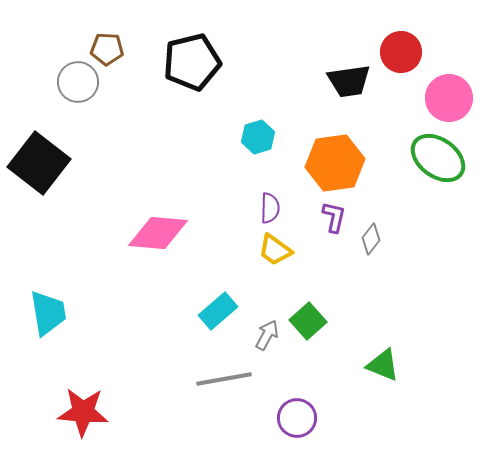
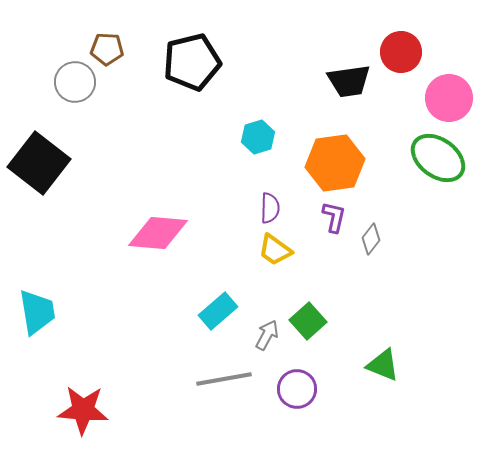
gray circle: moved 3 px left
cyan trapezoid: moved 11 px left, 1 px up
red star: moved 2 px up
purple circle: moved 29 px up
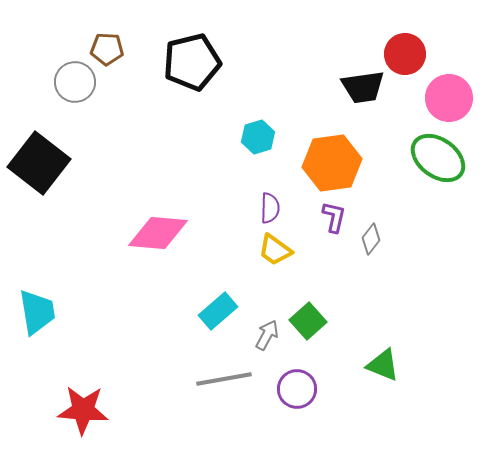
red circle: moved 4 px right, 2 px down
black trapezoid: moved 14 px right, 6 px down
orange hexagon: moved 3 px left
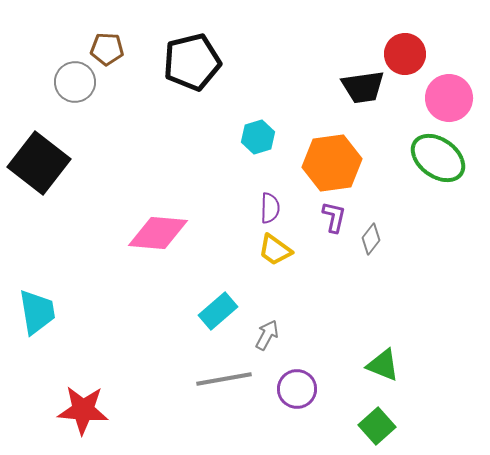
green square: moved 69 px right, 105 px down
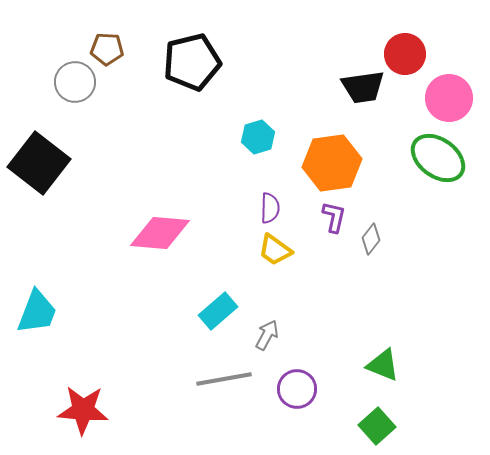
pink diamond: moved 2 px right
cyan trapezoid: rotated 30 degrees clockwise
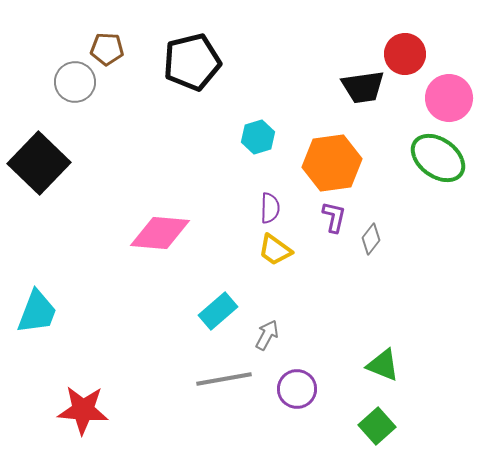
black square: rotated 6 degrees clockwise
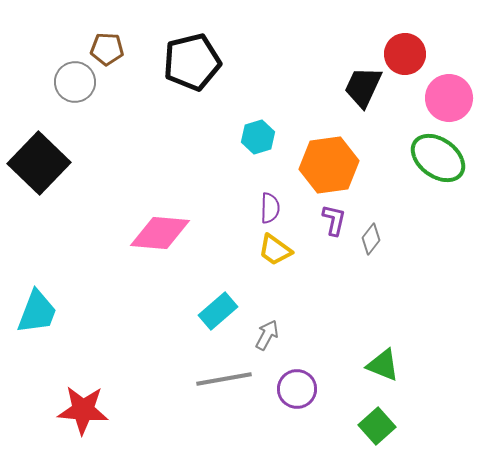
black trapezoid: rotated 123 degrees clockwise
orange hexagon: moved 3 px left, 2 px down
purple L-shape: moved 3 px down
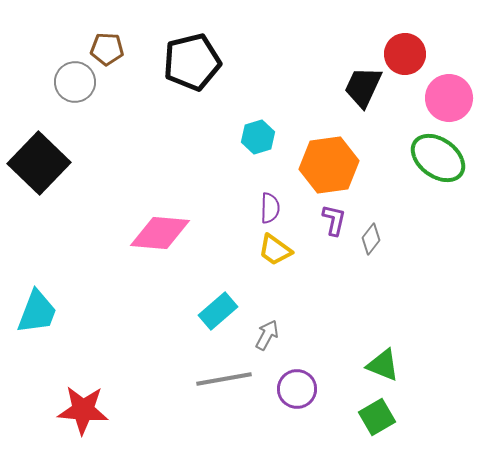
green square: moved 9 px up; rotated 12 degrees clockwise
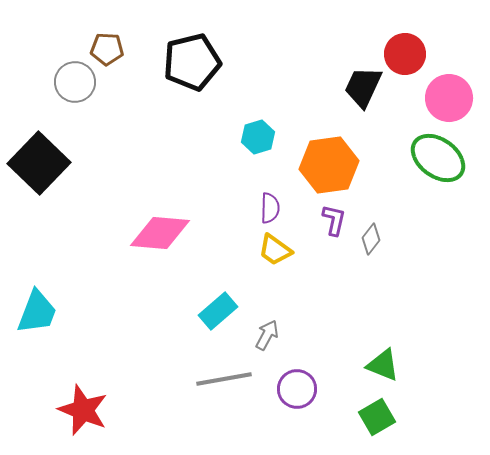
red star: rotated 18 degrees clockwise
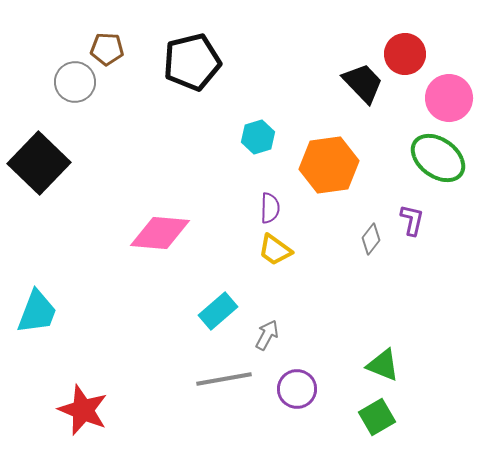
black trapezoid: moved 4 px up; rotated 111 degrees clockwise
purple L-shape: moved 78 px right
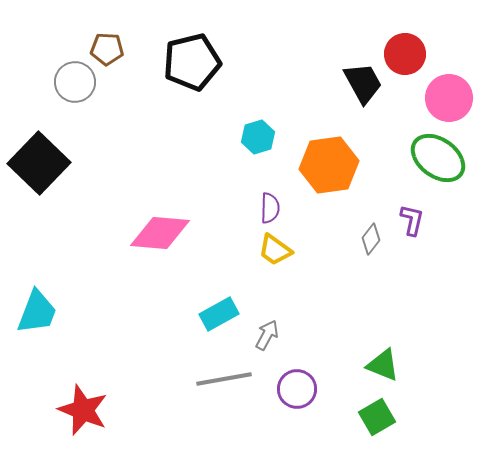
black trapezoid: rotated 15 degrees clockwise
cyan rectangle: moved 1 px right, 3 px down; rotated 12 degrees clockwise
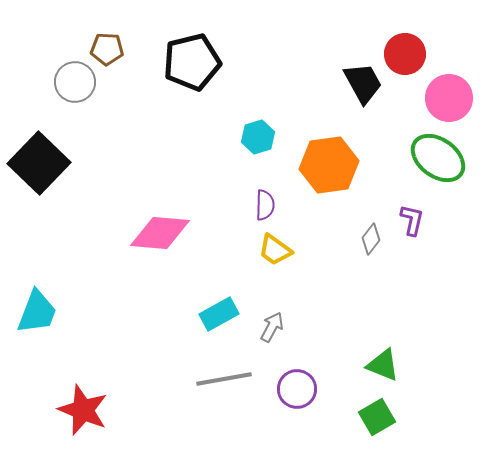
purple semicircle: moved 5 px left, 3 px up
gray arrow: moved 5 px right, 8 px up
